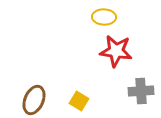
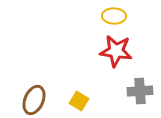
yellow ellipse: moved 10 px right, 1 px up
gray cross: moved 1 px left
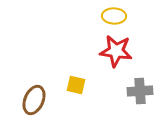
yellow square: moved 3 px left, 16 px up; rotated 18 degrees counterclockwise
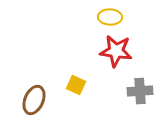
yellow ellipse: moved 4 px left, 1 px down
yellow square: rotated 12 degrees clockwise
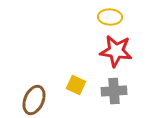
gray cross: moved 26 px left
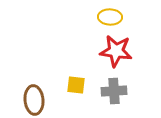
yellow square: rotated 18 degrees counterclockwise
brown ellipse: rotated 28 degrees counterclockwise
